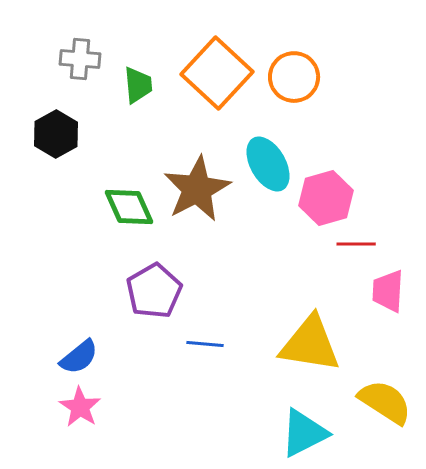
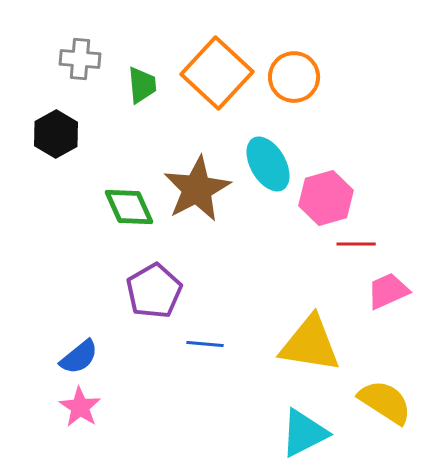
green trapezoid: moved 4 px right
pink trapezoid: rotated 63 degrees clockwise
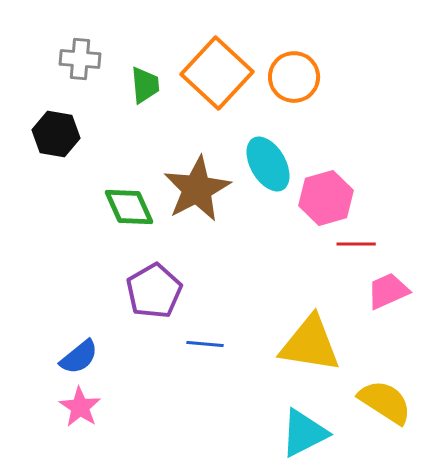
green trapezoid: moved 3 px right
black hexagon: rotated 21 degrees counterclockwise
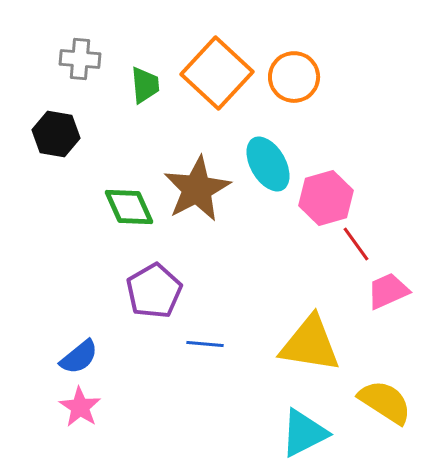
red line: rotated 54 degrees clockwise
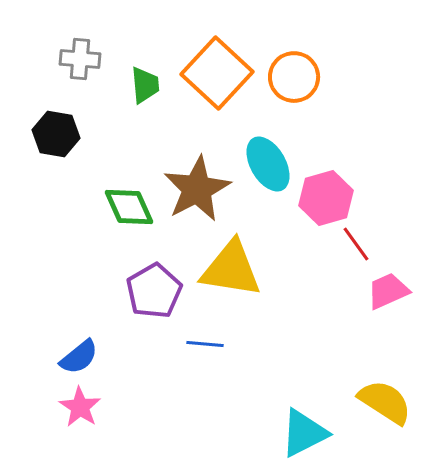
yellow triangle: moved 79 px left, 75 px up
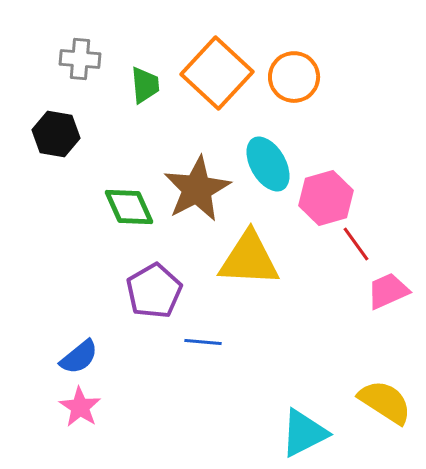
yellow triangle: moved 18 px right, 10 px up; rotated 6 degrees counterclockwise
blue line: moved 2 px left, 2 px up
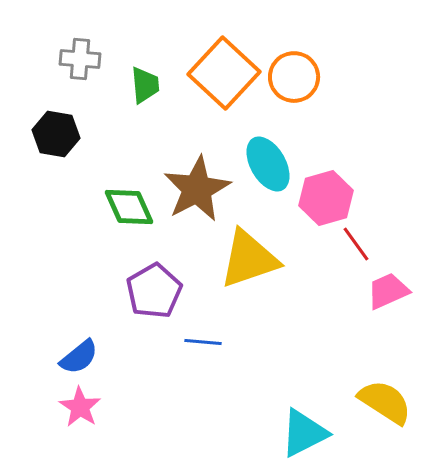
orange square: moved 7 px right
yellow triangle: rotated 22 degrees counterclockwise
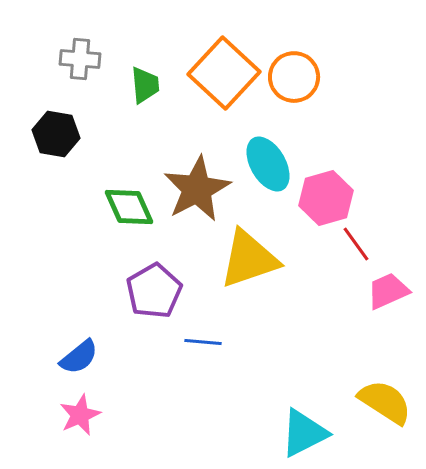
pink star: moved 8 px down; rotated 15 degrees clockwise
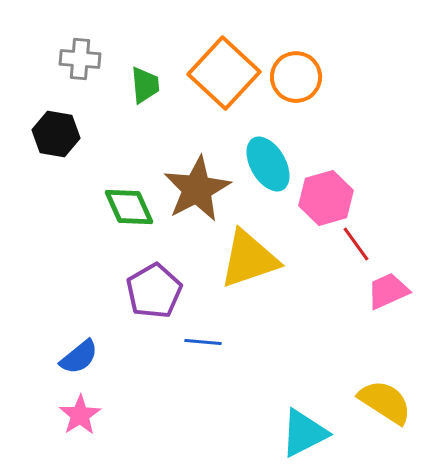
orange circle: moved 2 px right
pink star: rotated 9 degrees counterclockwise
